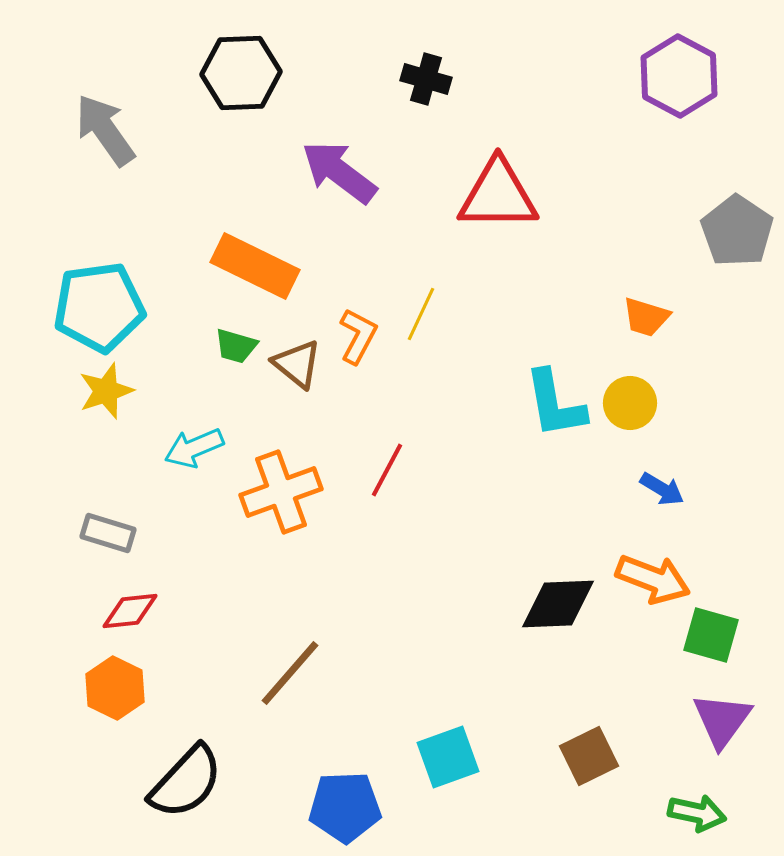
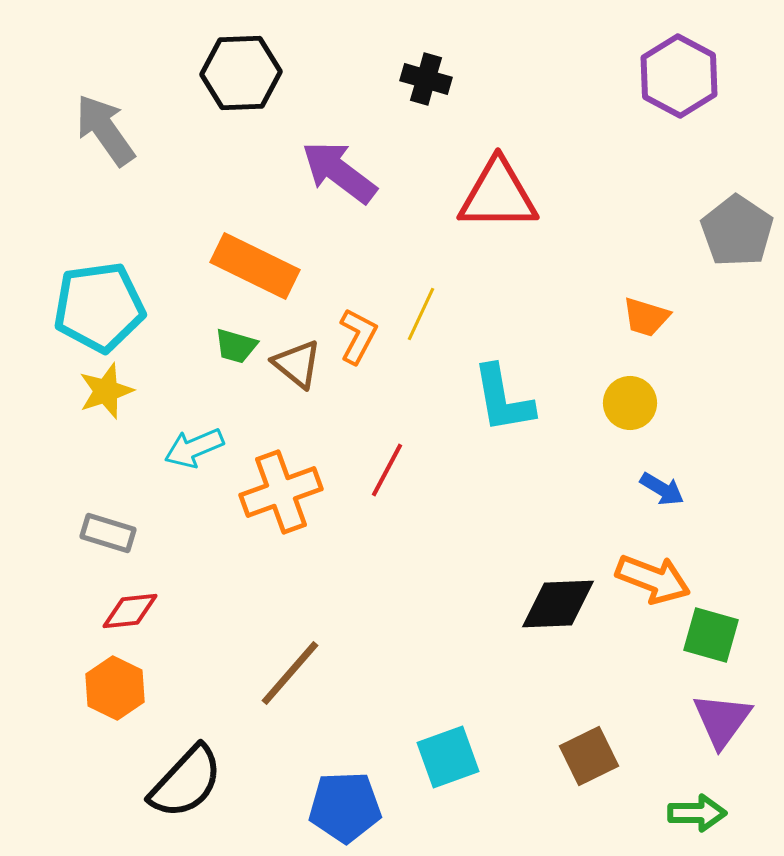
cyan L-shape: moved 52 px left, 5 px up
green arrow: rotated 12 degrees counterclockwise
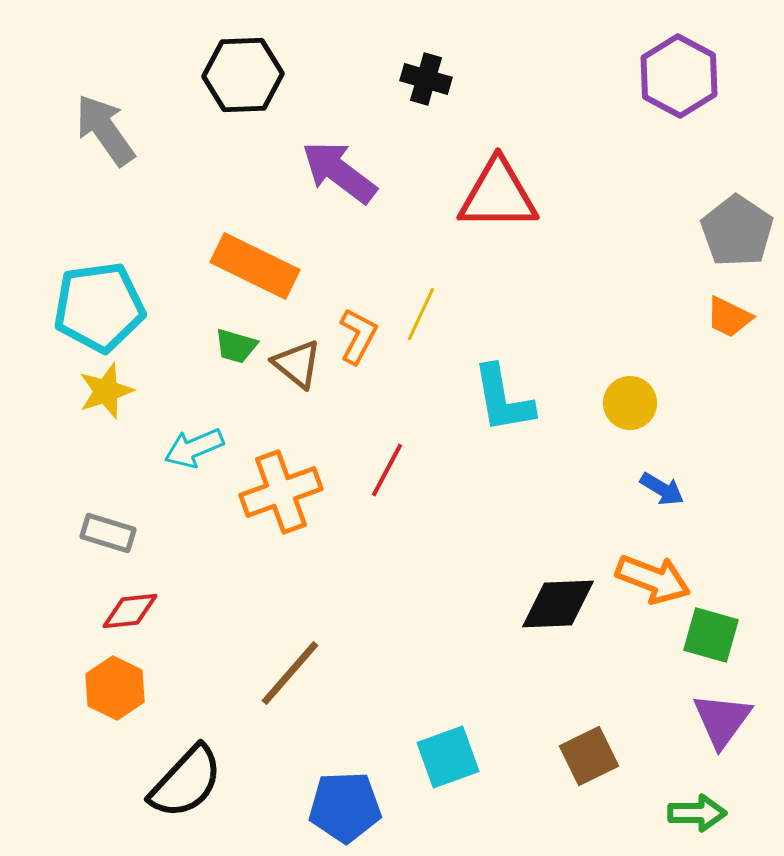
black hexagon: moved 2 px right, 2 px down
orange trapezoid: moved 83 px right; rotated 9 degrees clockwise
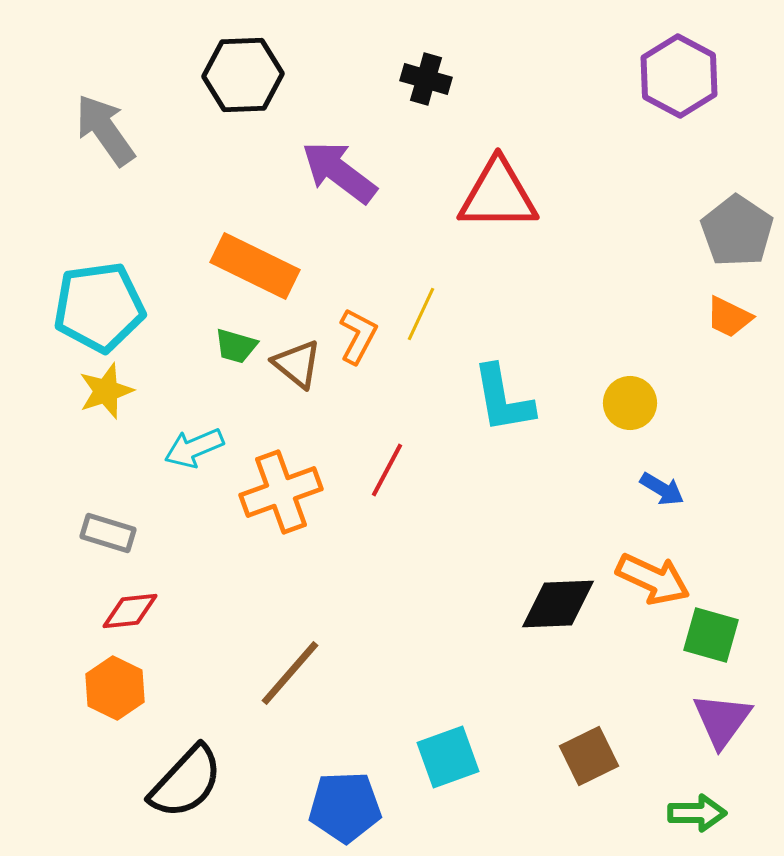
orange arrow: rotated 4 degrees clockwise
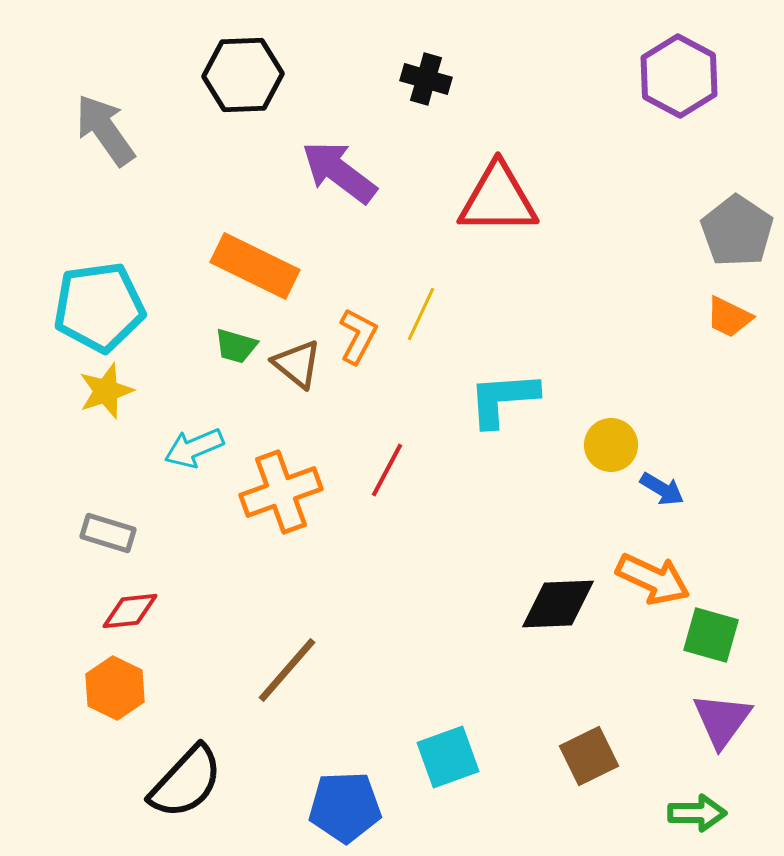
red triangle: moved 4 px down
cyan L-shape: rotated 96 degrees clockwise
yellow circle: moved 19 px left, 42 px down
brown line: moved 3 px left, 3 px up
